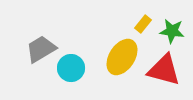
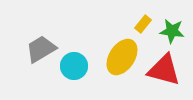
cyan circle: moved 3 px right, 2 px up
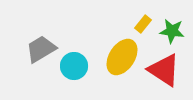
red triangle: rotated 18 degrees clockwise
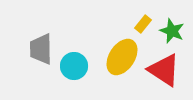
green star: rotated 15 degrees clockwise
gray trapezoid: rotated 60 degrees counterclockwise
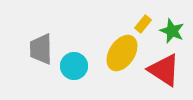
yellow ellipse: moved 4 px up
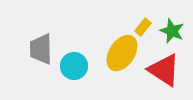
yellow rectangle: moved 3 px down
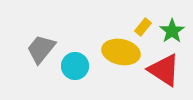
green star: rotated 15 degrees clockwise
gray trapezoid: rotated 40 degrees clockwise
yellow ellipse: moved 1 px left, 1 px up; rotated 69 degrees clockwise
cyan circle: moved 1 px right
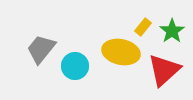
red triangle: rotated 45 degrees clockwise
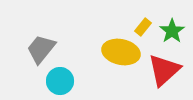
cyan circle: moved 15 px left, 15 px down
